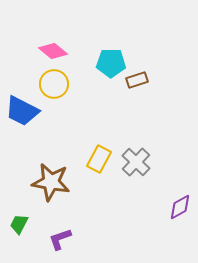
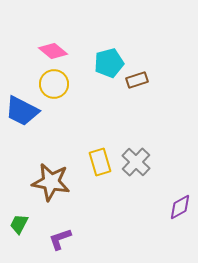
cyan pentagon: moved 2 px left; rotated 16 degrees counterclockwise
yellow rectangle: moved 1 px right, 3 px down; rotated 44 degrees counterclockwise
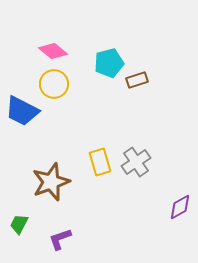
gray cross: rotated 12 degrees clockwise
brown star: rotated 30 degrees counterclockwise
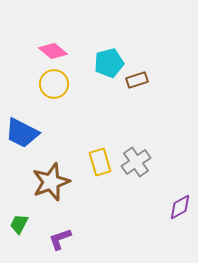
blue trapezoid: moved 22 px down
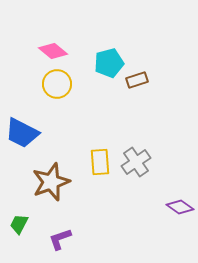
yellow circle: moved 3 px right
yellow rectangle: rotated 12 degrees clockwise
purple diamond: rotated 64 degrees clockwise
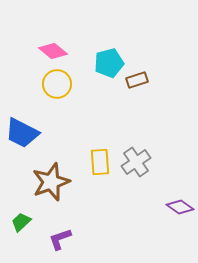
green trapezoid: moved 2 px right, 2 px up; rotated 20 degrees clockwise
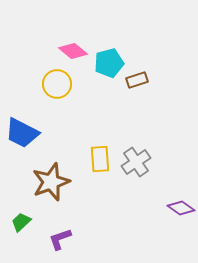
pink diamond: moved 20 px right
yellow rectangle: moved 3 px up
purple diamond: moved 1 px right, 1 px down
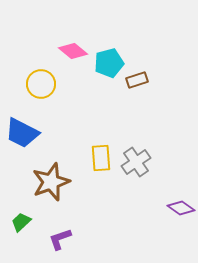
yellow circle: moved 16 px left
yellow rectangle: moved 1 px right, 1 px up
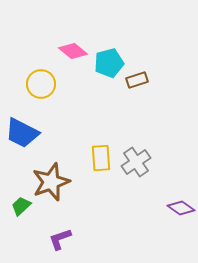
green trapezoid: moved 16 px up
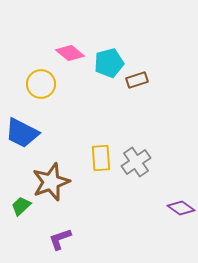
pink diamond: moved 3 px left, 2 px down
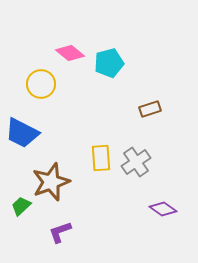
brown rectangle: moved 13 px right, 29 px down
purple diamond: moved 18 px left, 1 px down
purple L-shape: moved 7 px up
